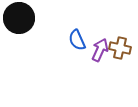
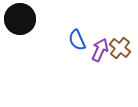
black circle: moved 1 px right, 1 px down
brown cross: rotated 25 degrees clockwise
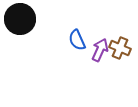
brown cross: rotated 15 degrees counterclockwise
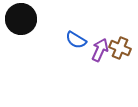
black circle: moved 1 px right
blue semicircle: moved 1 px left; rotated 35 degrees counterclockwise
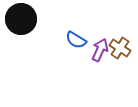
brown cross: rotated 10 degrees clockwise
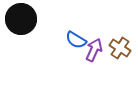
purple arrow: moved 6 px left
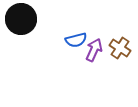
blue semicircle: rotated 45 degrees counterclockwise
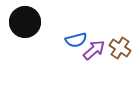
black circle: moved 4 px right, 3 px down
purple arrow: rotated 25 degrees clockwise
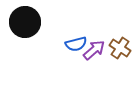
blue semicircle: moved 4 px down
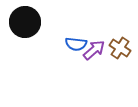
blue semicircle: rotated 20 degrees clockwise
